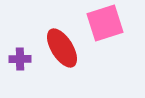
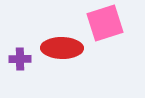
red ellipse: rotated 57 degrees counterclockwise
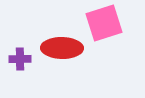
pink square: moved 1 px left
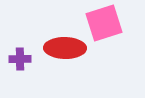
red ellipse: moved 3 px right
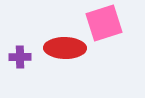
purple cross: moved 2 px up
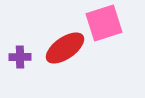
red ellipse: rotated 36 degrees counterclockwise
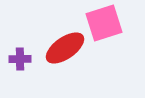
purple cross: moved 2 px down
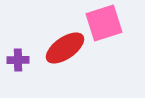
purple cross: moved 2 px left, 1 px down
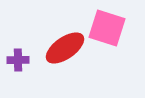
pink square: moved 3 px right, 5 px down; rotated 36 degrees clockwise
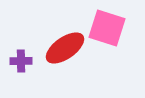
purple cross: moved 3 px right, 1 px down
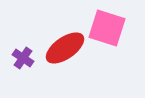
purple cross: moved 2 px right, 3 px up; rotated 35 degrees clockwise
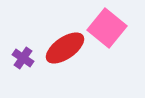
pink square: rotated 21 degrees clockwise
